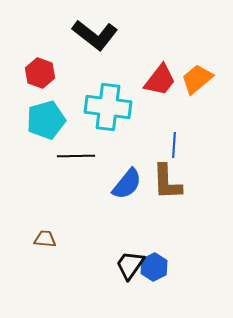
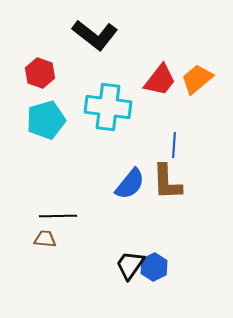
black line: moved 18 px left, 60 px down
blue semicircle: moved 3 px right
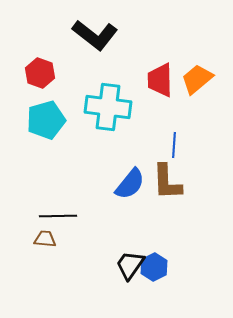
red trapezoid: rotated 141 degrees clockwise
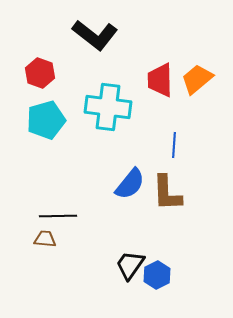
brown L-shape: moved 11 px down
blue hexagon: moved 3 px right, 8 px down
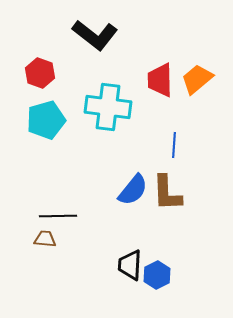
blue semicircle: moved 3 px right, 6 px down
black trapezoid: rotated 32 degrees counterclockwise
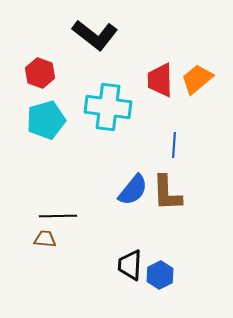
blue hexagon: moved 3 px right
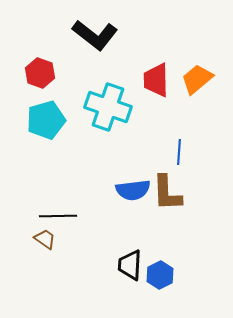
red trapezoid: moved 4 px left
cyan cross: rotated 12 degrees clockwise
blue line: moved 5 px right, 7 px down
blue semicircle: rotated 44 degrees clockwise
brown trapezoid: rotated 30 degrees clockwise
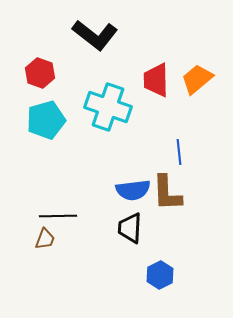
blue line: rotated 10 degrees counterclockwise
brown trapezoid: rotated 75 degrees clockwise
black trapezoid: moved 37 px up
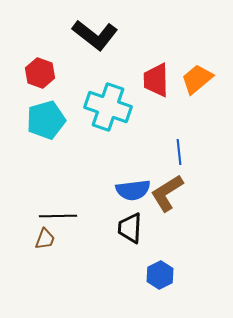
brown L-shape: rotated 60 degrees clockwise
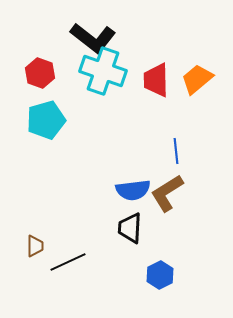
black L-shape: moved 2 px left, 3 px down
cyan cross: moved 5 px left, 36 px up
blue line: moved 3 px left, 1 px up
black line: moved 10 px right, 46 px down; rotated 24 degrees counterclockwise
brown trapezoid: moved 10 px left, 7 px down; rotated 20 degrees counterclockwise
